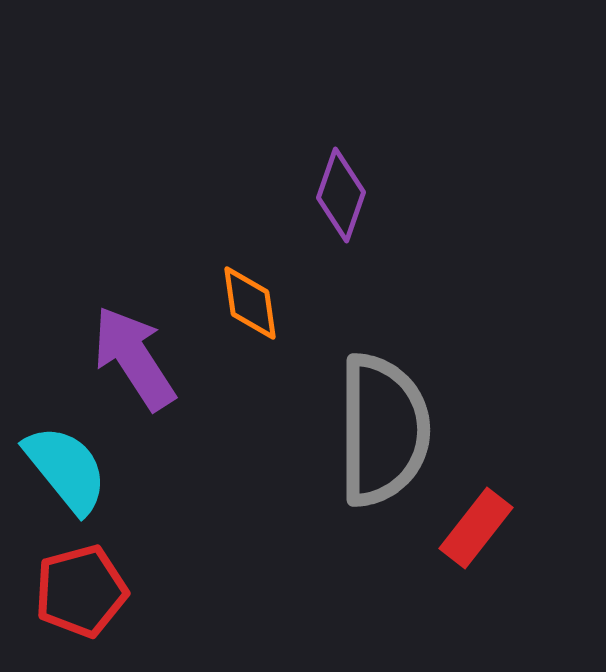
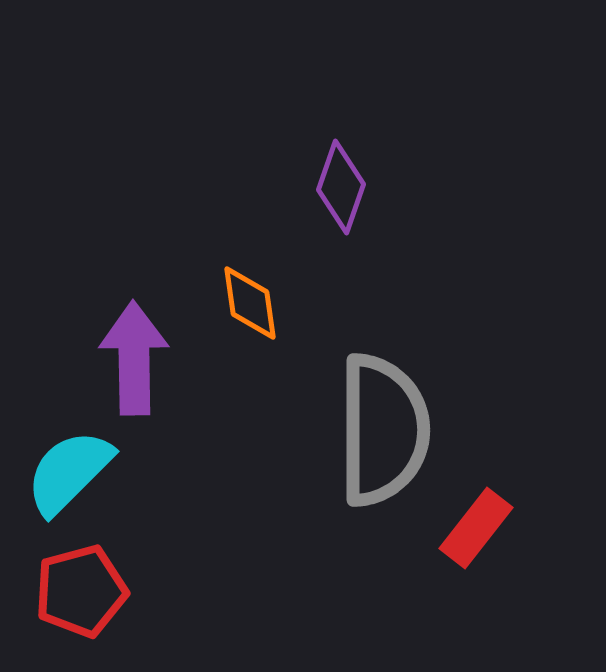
purple diamond: moved 8 px up
purple arrow: rotated 32 degrees clockwise
cyan semicircle: moved 3 px right, 3 px down; rotated 96 degrees counterclockwise
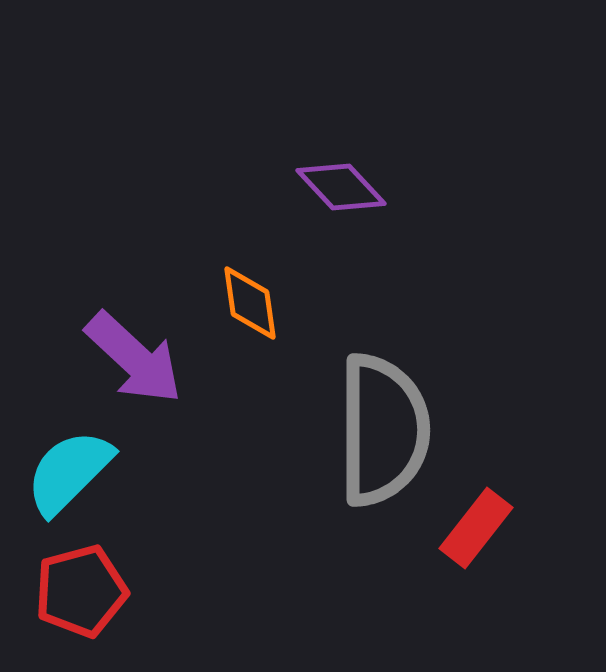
purple diamond: rotated 62 degrees counterclockwise
purple arrow: rotated 134 degrees clockwise
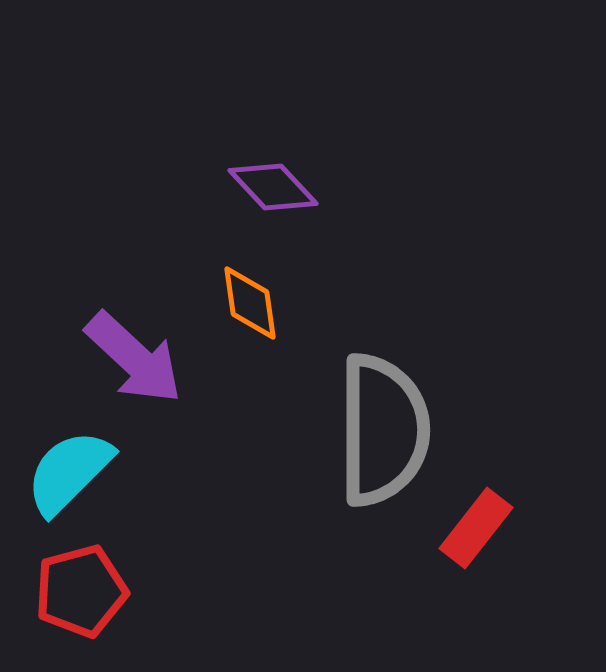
purple diamond: moved 68 px left
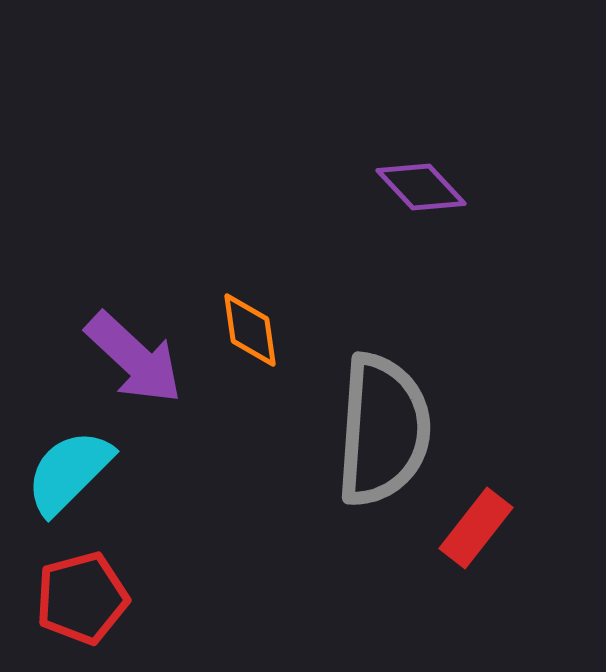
purple diamond: moved 148 px right
orange diamond: moved 27 px down
gray semicircle: rotated 4 degrees clockwise
red pentagon: moved 1 px right, 7 px down
